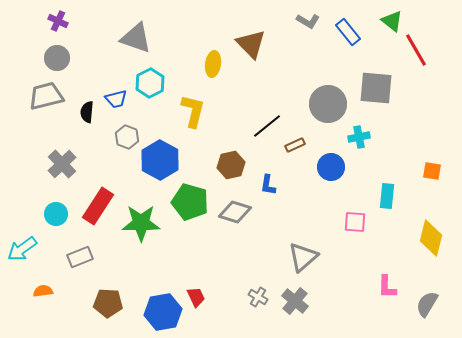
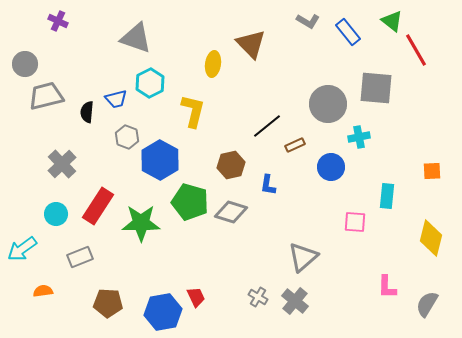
gray circle at (57, 58): moved 32 px left, 6 px down
orange square at (432, 171): rotated 12 degrees counterclockwise
gray diamond at (235, 212): moved 4 px left
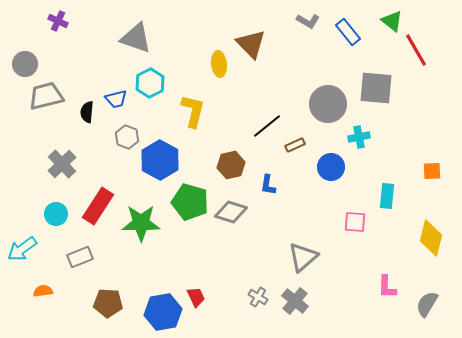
yellow ellipse at (213, 64): moved 6 px right; rotated 15 degrees counterclockwise
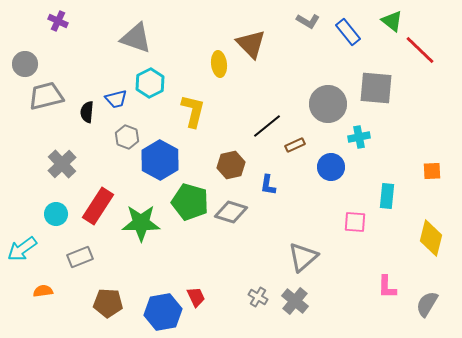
red line at (416, 50): moved 4 px right; rotated 16 degrees counterclockwise
